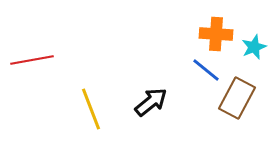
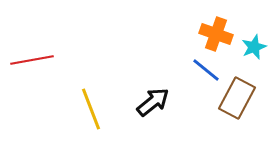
orange cross: rotated 16 degrees clockwise
black arrow: moved 2 px right
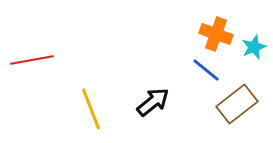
brown rectangle: moved 6 px down; rotated 24 degrees clockwise
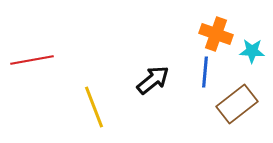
cyan star: moved 2 px left, 4 px down; rotated 25 degrees clockwise
blue line: moved 1 px left, 2 px down; rotated 56 degrees clockwise
black arrow: moved 22 px up
yellow line: moved 3 px right, 2 px up
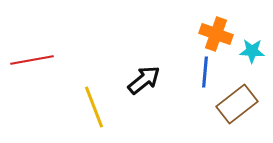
black arrow: moved 9 px left
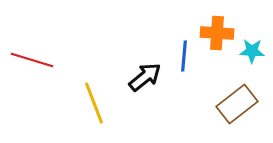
orange cross: moved 1 px right, 1 px up; rotated 16 degrees counterclockwise
red line: rotated 27 degrees clockwise
blue line: moved 21 px left, 16 px up
black arrow: moved 1 px right, 3 px up
yellow line: moved 4 px up
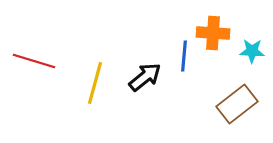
orange cross: moved 4 px left
red line: moved 2 px right, 1 px down
yellow line: moved 1 px right, 20 px up; rotated 36 degrees clockwise
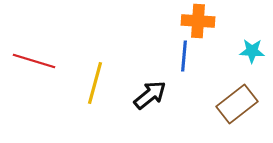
orange cross: moved 15 px left, 12 px up
black arrow: moved 5 px right, 18 px down
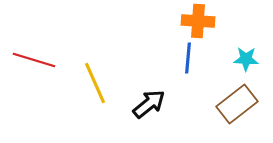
cyan star: moved 6 px left, 8 px down
blue line: moved 4 px right, 2 px down
red line: moved 1 px up
yellow line: rotated 39 degrees counterclockwise
black arrow: moved 1 px left, 9 px down
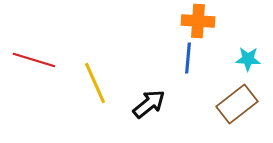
cyan star: moved 2 px right
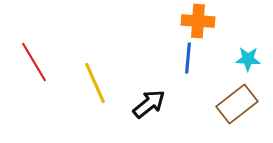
red line: moved 2 px down; rotated 42 degrees clockwise
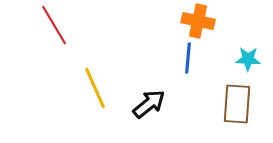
orange cross: rotated 8 degrees clockwise
red line: moved 20 px right, 37 px up
yellow line: moved 5 px down
brown rectangle: rotated 48 degrees counterclockwise
